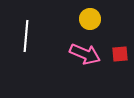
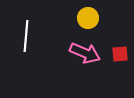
yellow circle: moved 2 px left, 1 px up
pink arrow: moved 1 px up
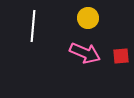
white line: moved 7 px right, 10 px up
red square: moved 1 px right, 2 px down
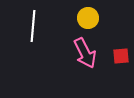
pink arrow: rotated 40 degrees clockwise
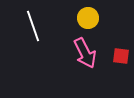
white line: rotated 24 degrees counterclockwise
red square: rotated 12 degrees clockwise
